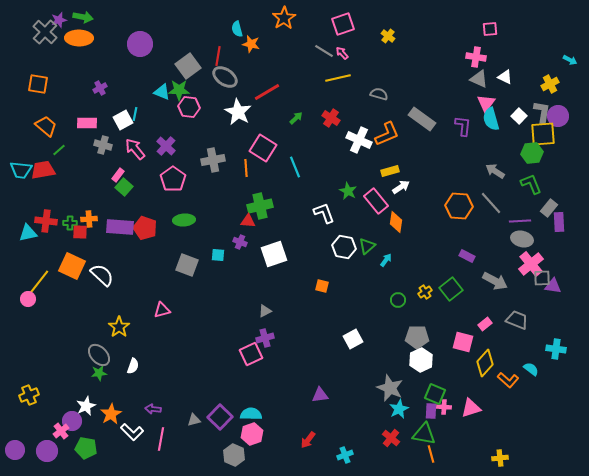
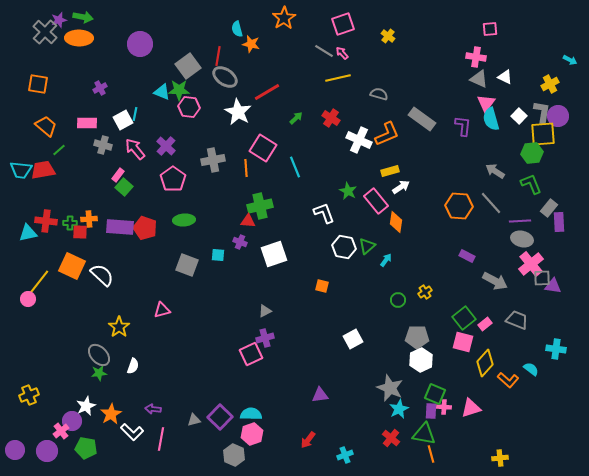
green square at (451, 289): moved 13 px right, 29 px down
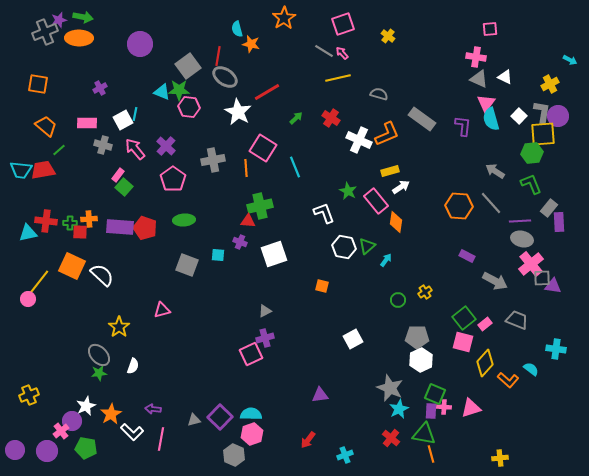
gray cross at (45, 32): rotated 25 degrees clockwise
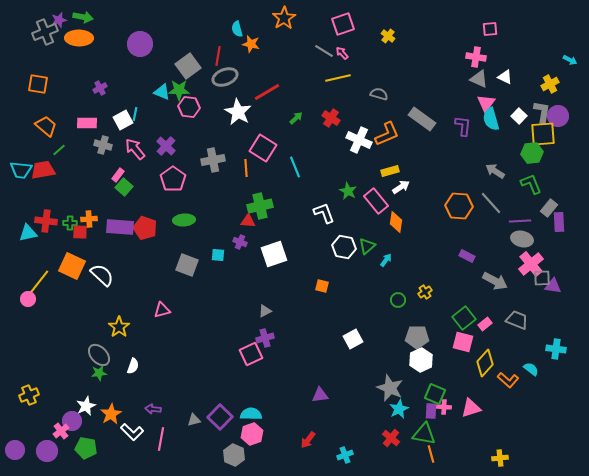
gray ellipse at (225, 77): rotated 55 degrees counterclockwise
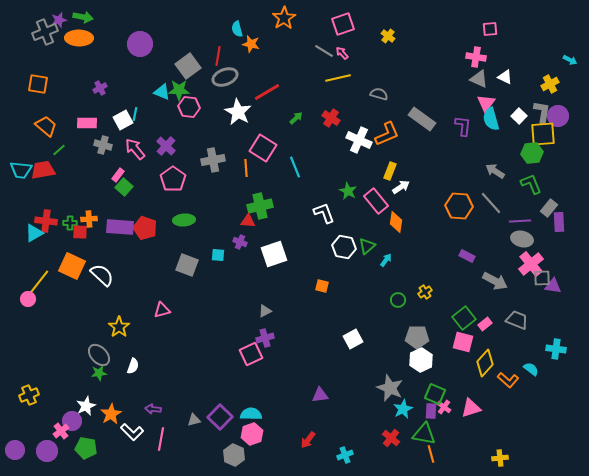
yellow rectangle at (390, 171): rotated 54 degrees counterclockwise
cyan triangle at (28, 233): moved 6 px right; rotated 18 degrees counterclockwise
pink cross at (444, 407): rotated 32 degrees clockwise
cyan star at (399, 409): moved 4 px right
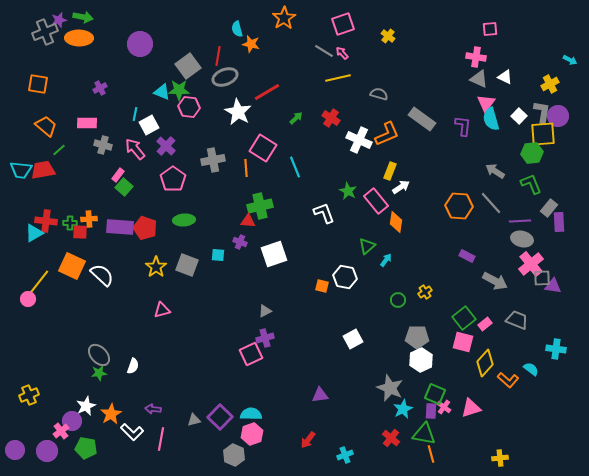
white square at (123, 120): moved 26 px right, 5 px down
white hexagon at (344, 247): moved 1 px right, 30 px down
yellow star at (119, 327): moved 37 px right, 60 px up
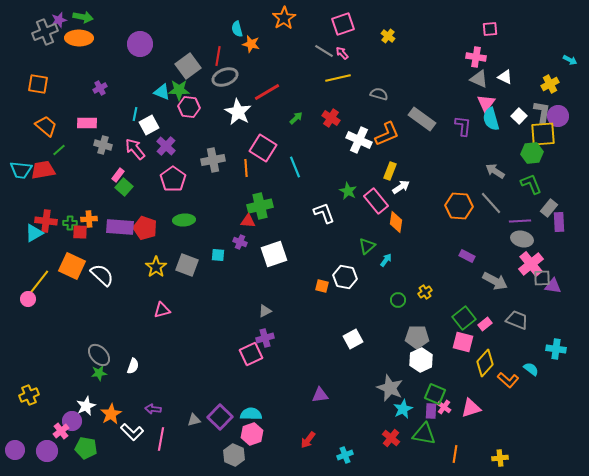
orange line at (431, 454): moved 24 px right; rotated 24 degrees clockwise
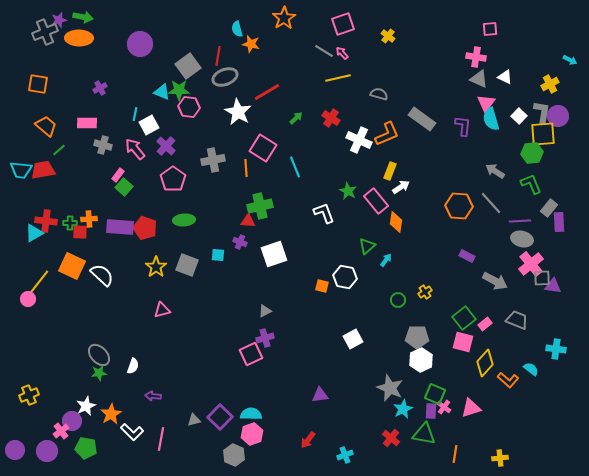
purple arrow at (153, 409): moved 13 px up
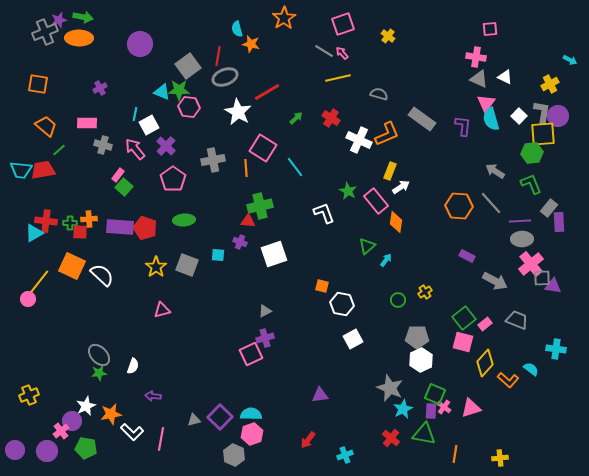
cyan line at (295, 167): rotated 15 degrees counterclockwise
gray ellipse at (522, 239): rotated 15 degrees counterclockwise
white hexagon at (345, 277): moved 3 px left, 27 px down
orange star at (111, 414): rotated 20 degrees clockwise
